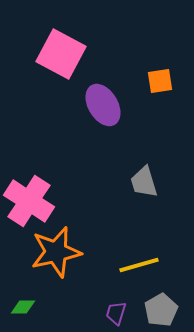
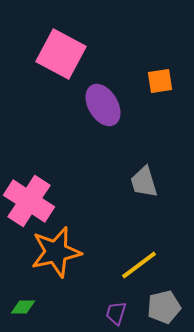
yellow line: rotated 21 degrees counterclockwise
gray pentagon: moved 3 px right, 3 px up; rotated 16 degrees clockwise
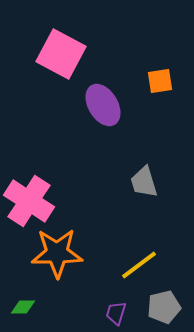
orange star: moved 1 px right, 1 px down; rotated 12 degrees clockwise
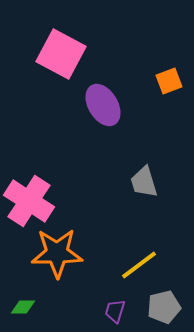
orange square: moved 9 px right; rotated 12 degrees counterclockwise
purple trapezoid: moved 1 px left, 2 px up
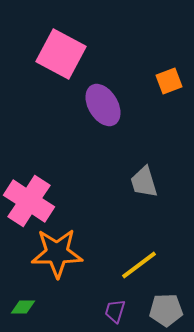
gray pentagon: moved 2 px right, 3 px down; rotated 12 degrees clockwise
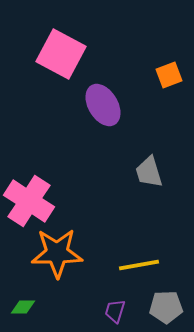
orange square: moved 6 px up
gray trapezoid: moved 5 px right, 10 px up
yellow line: rotated 27 degrees clockwise
gray pentagon: moved 3 px up
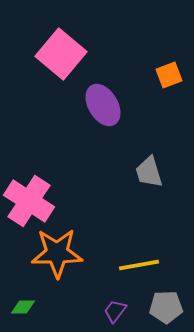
pink square: rotated 12 degrees clockwise
purple trapezoid: rotated 20 degrees clockwise
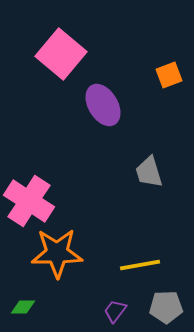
yellow line: moved 1 px right
